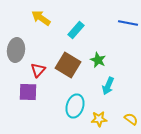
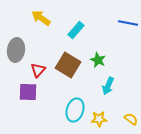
cyan ellipse: moved 4 px down
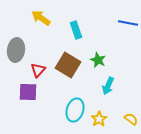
cyan rectangle: rotated 60 degrees counterclockwise
yellow star: rotated 28 degrees counterclockwise
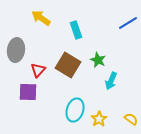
blue line: rotated 42 degrees counterclockwise
cyan arrow: moved 3 px right, 5 px up
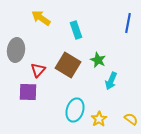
blue line: rotated 48 degrees counterclockwise
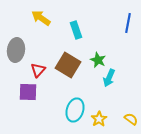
cyan arrow: moved 2 px left, 3 px up
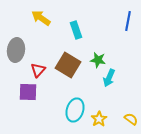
blue line: moved 2 px up
green star: rotated 14 degrees counterclockwise
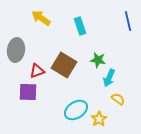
blue line: rotated 24 degrees counterclockwise
cyan rectangle: moved 4 px right, 4 px up
brown square: moved 4 px left
red triangle: moved 1 px left, 1 px down; rotated 28 degrees clockwise
cyan ellipse: moved 1 px right; rotated 40 degrees clockwise
yellow semicircle: moved 13 px left, 20 px up
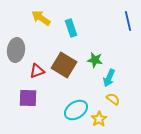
cyan rectangle: moved 9 px left, 2 px down
green star: moved 3 px left
purple square: moved 6 px down
yellow semicircle: moved 5 px left
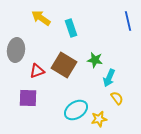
yellow semicircle: moved 4 px right, 1 px up; rotated 16 degrees clockwise
yellow star: rotated 21 degrees clockwise
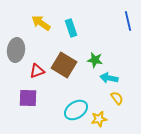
yellow arrow: moved 5 px down
cyan arrow: rotated 78 degrees clockwise
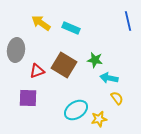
cyan rectangle: rotated 48 degrees counterclockwise
